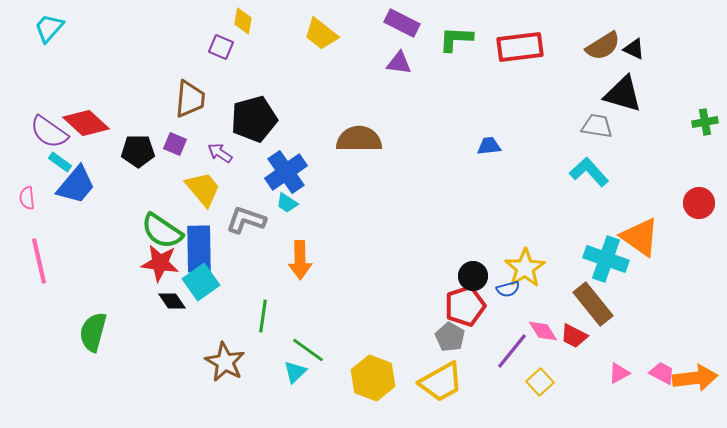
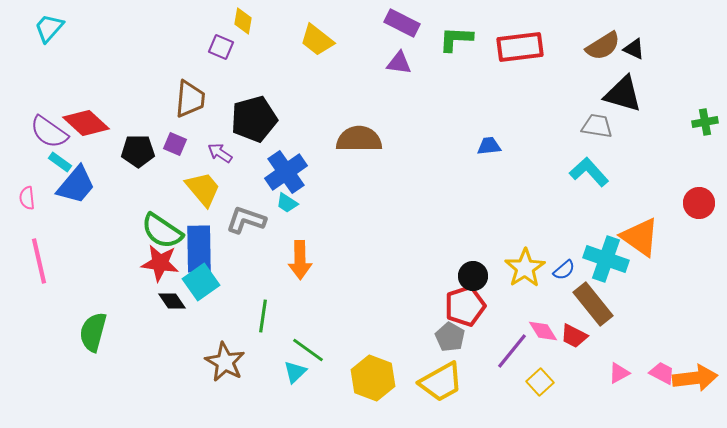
yellow trapezoid at (321, 34): moved 4 px left, 6 px down
blue semicircle at (508, 289): moved 56 px right, 19 px up; rotated 25 degrees counterclockwise
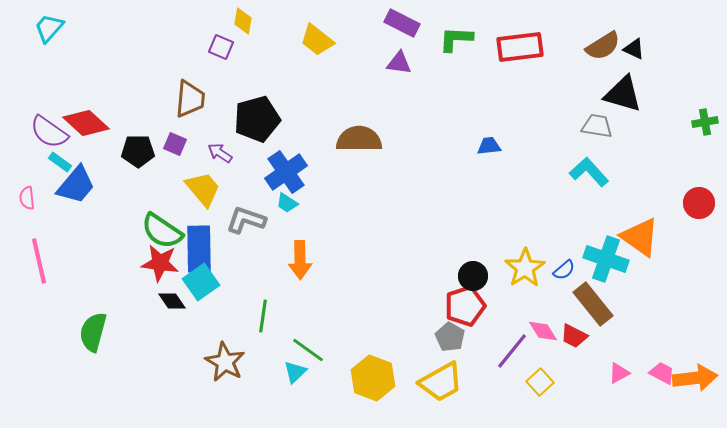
black pentagon at (254, 119): moved 3 px right
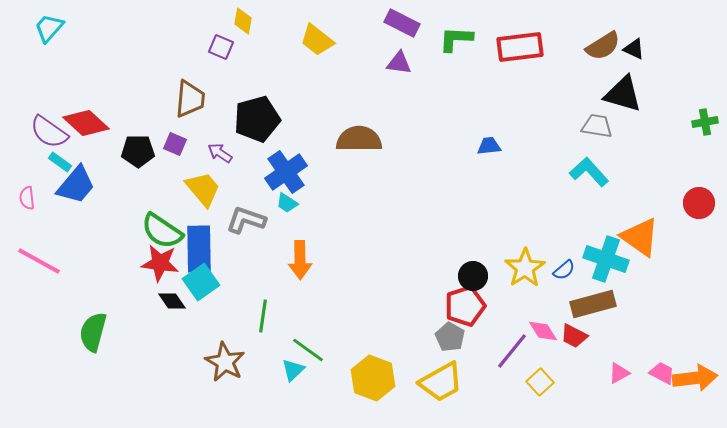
pink line at (39, 261): rotated 48 degrees counterclockwise
brown rectangle at (593, 304): rotated 66 degrees counterclockwise
cyan triangle at (295, 372): moved 2 px left, 2 px up
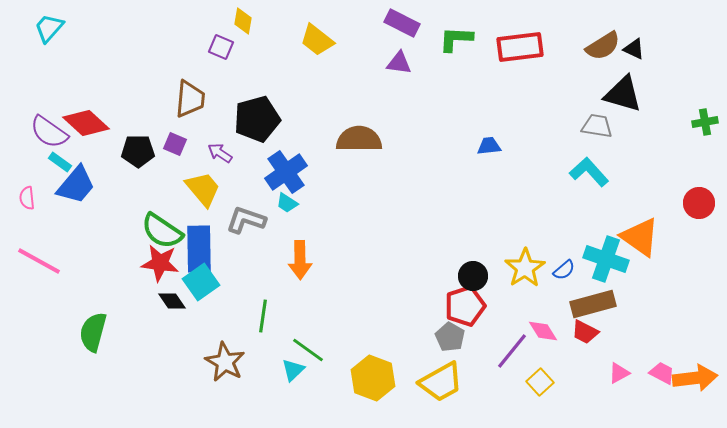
red trapezoid at (574, 336): moved 11 px right, 4 px up
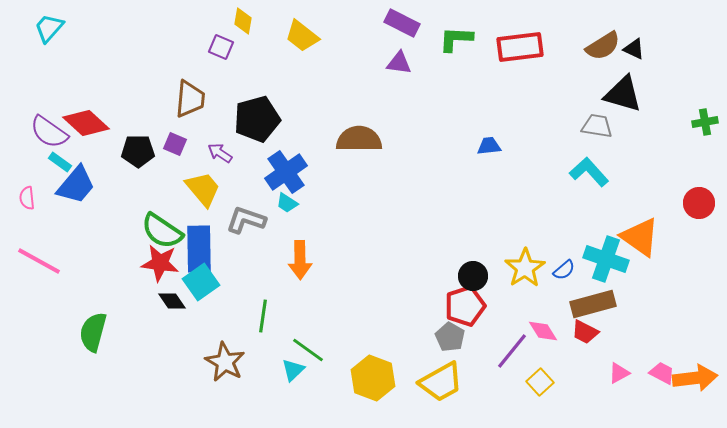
yellow trapezoid at (317, 40): moved 15 px left, 4 px up
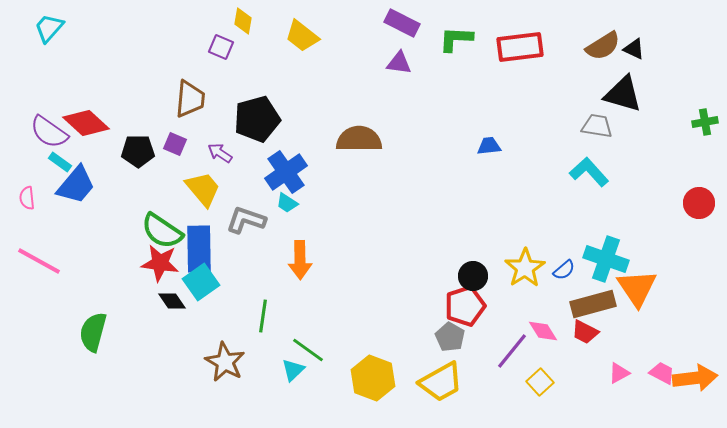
orange triangle at (640, 237): moved 3 px left, 51 px down; rotated 21 degrees clockwise
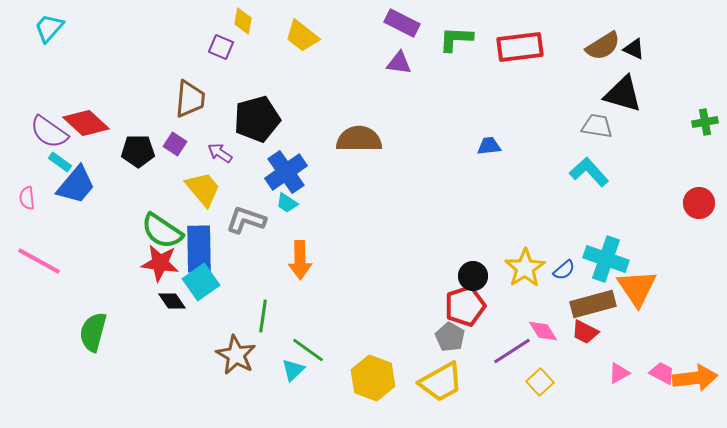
purple square at (175, 144): rotated 10 degrees clockwise
purple line at (512, 351): rotated 18 degrees clockwise
brown star at (225, 362): moved 11 px right, 7 px up
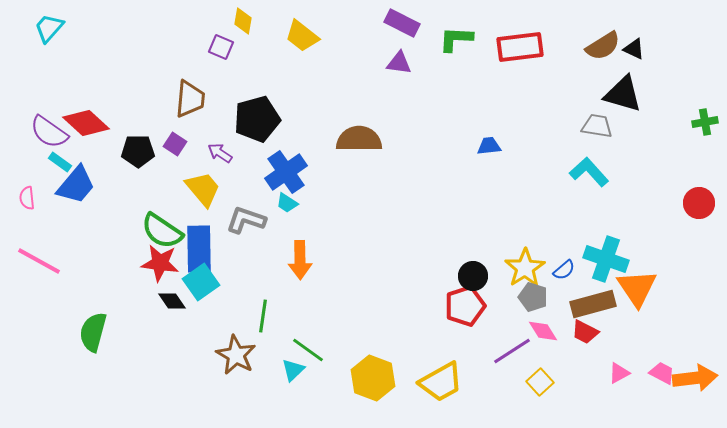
gray pentagon at (450, 337): moved 83 px right, 40 px up; rotated 12 degrees counterclockwise
